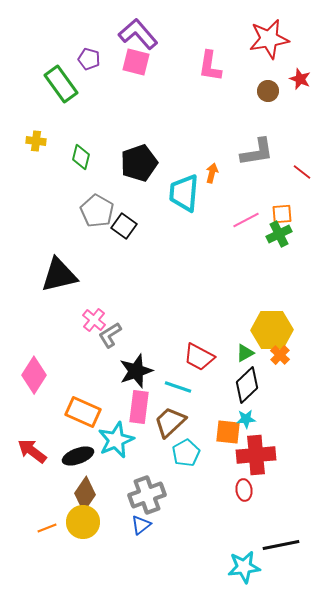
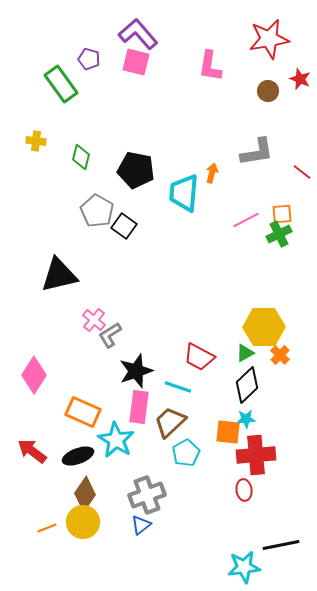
black pentagon at (139, 163): moved 3 px left, 7 px down; rotated 30 degrees clockwise
yellow hexagon at (272, 330): moved 8 px left, 3 px up
cyan star at (116, 440): rotated 18 degrees counterclockwise
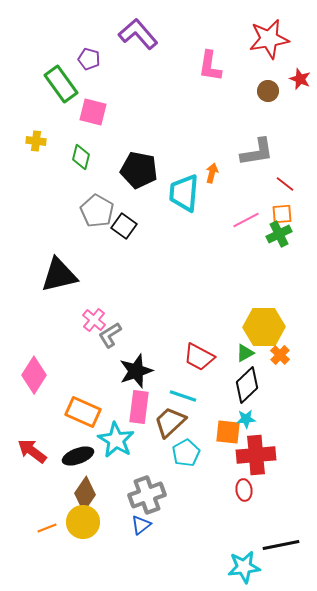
pink square at (136, 62): moved 43 px left, 50 px down
black pentagon at (136, 170): moved 3 px right
red line at (302, 172): moved 17 px left, 12 px down
cyan line at (178, 387): moved 5 px right, 9 px down
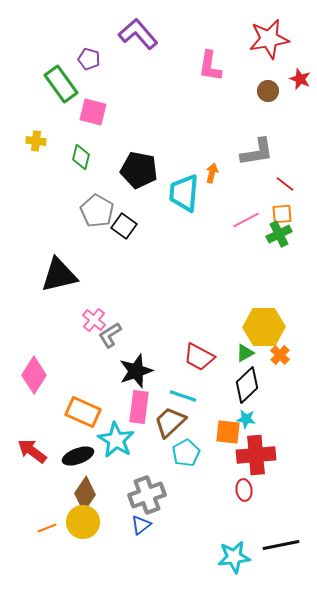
cyan star at (246, 419): rotated 12 degrees clockwise
cyan star at (244, 567): moved 10 px left, 10 px up
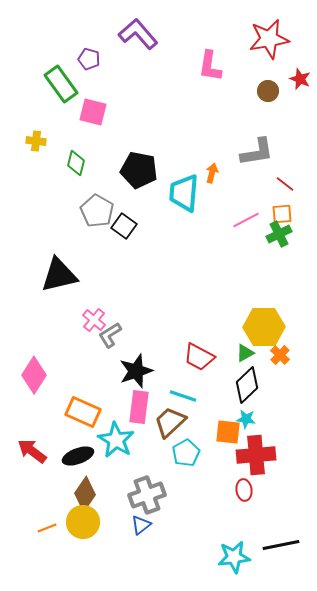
green diamond at (81, 157): moved 5 px left, 6 px down
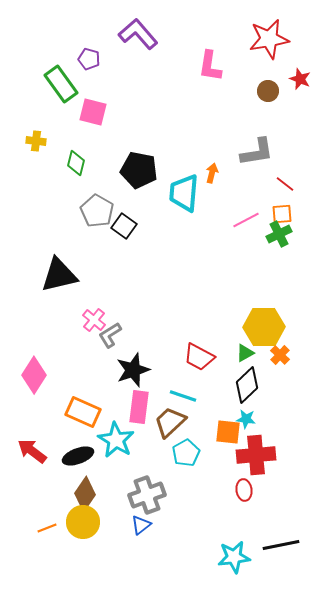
black star at (136, 371): moved 3 px left, 1 px up
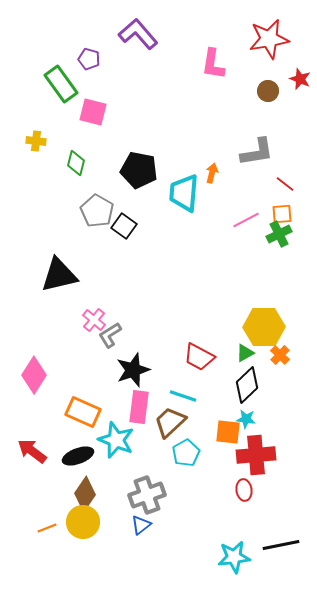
pink L-shape at (210, 66): moved 3 px right, 2 px up
cyan star at (116, 440): rotated 9 degrees counterclockwise
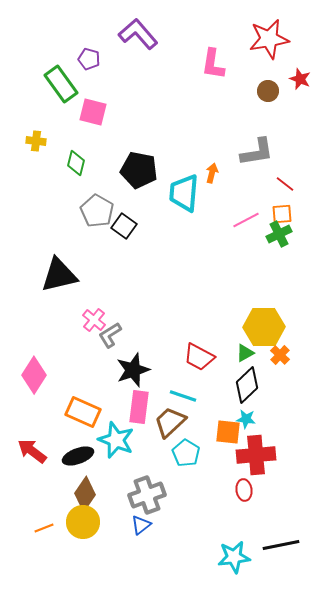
cyan pentagon at (186, 453): rotated 12 degrees counterclockwise
orange line at (47, 528): moved 3 px left
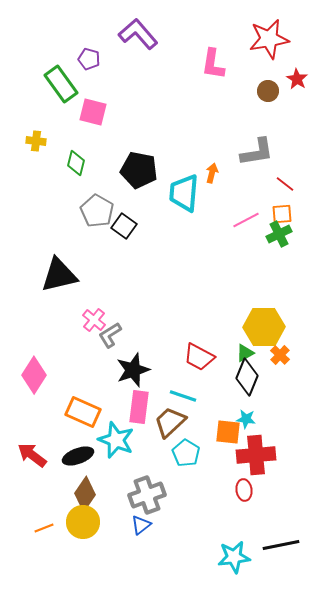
red star at (300, 79): moved 3 px left; rotated 10 degrees clockwise
black diamond at (247, 385): moved 8 px up; rotated 24 degrees counterclockwise
red arrow at (32, 451): moved 4 px down
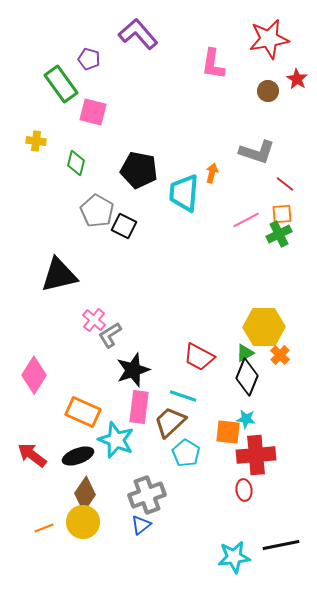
gray L-shape at (257, 152): rotated 27 degrees clockwise
black square at (124, 226): rotated 10 degrees counterclockwise
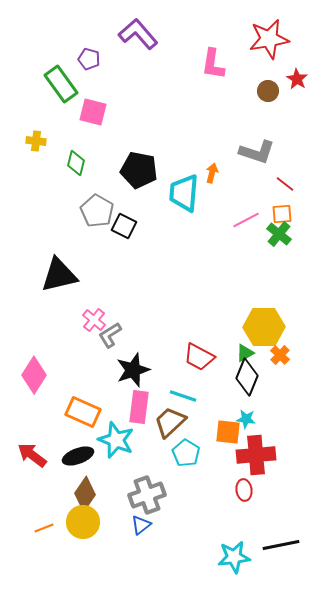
green cross at (279, 234): rotated 25 degrees counterclockwise
